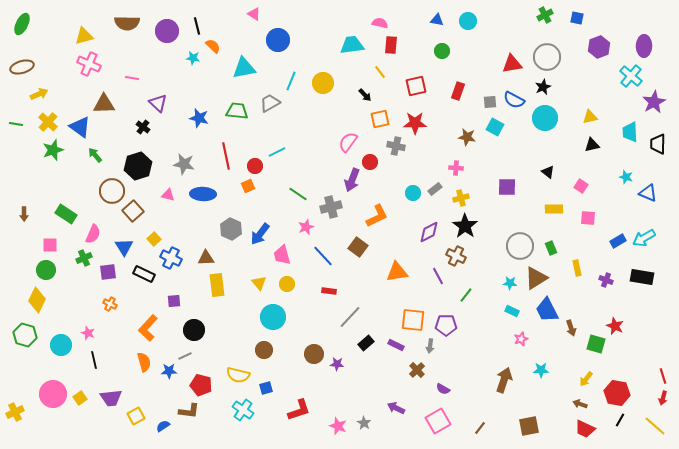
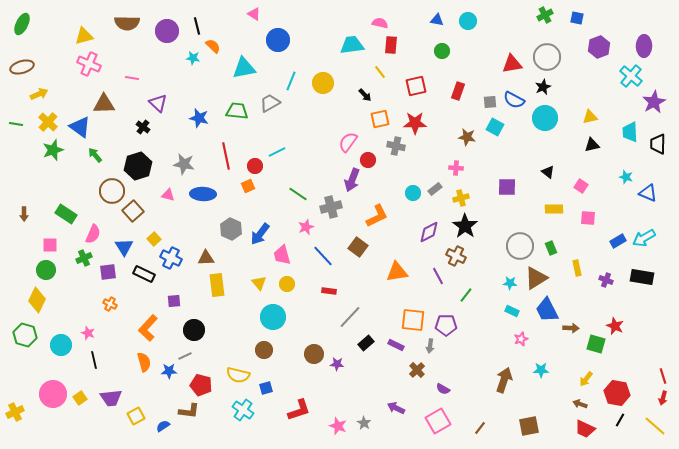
red circle at (370, 162): moved 2 px left, 2 px up
brown arrow at (571, 328): rotated 70 degrees counterclockwise
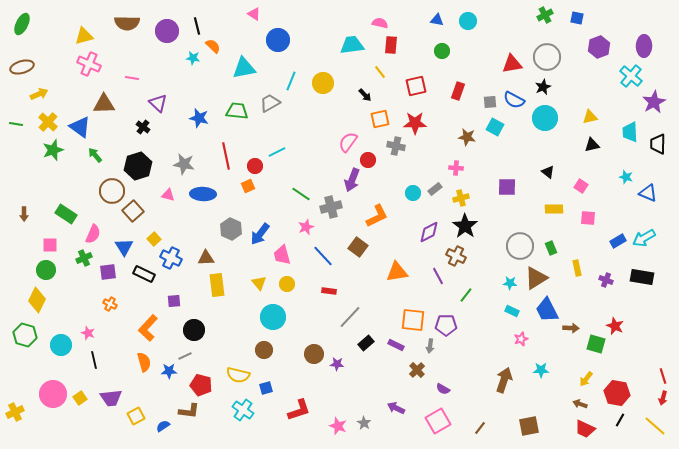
green line at (298, 194): moved 3 px right
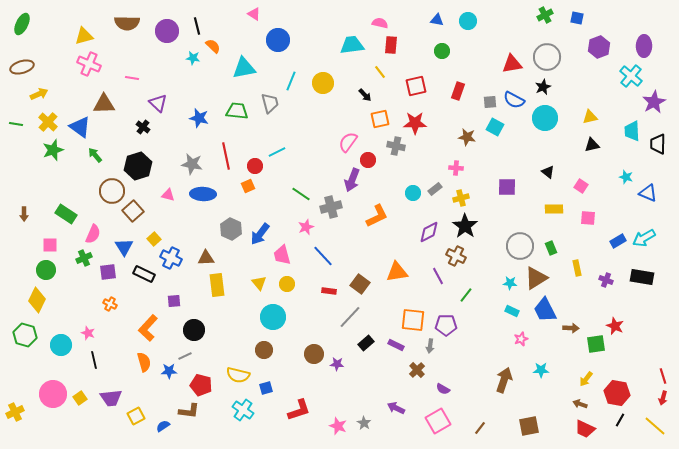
gray trapezoid at (270, 103): rotated 105 degrees clockwise
cyan trapezoid at (630, 132): moved 2 px right, 1 px up
gray star at (184, 164): moved 8 px right
brown square at (358, 247): moved 2 px right, 37 px down
blue trapezoid at (547, 310): moved 2 px left
green square at (596, 344): rotated 24 degrees counterclockwise
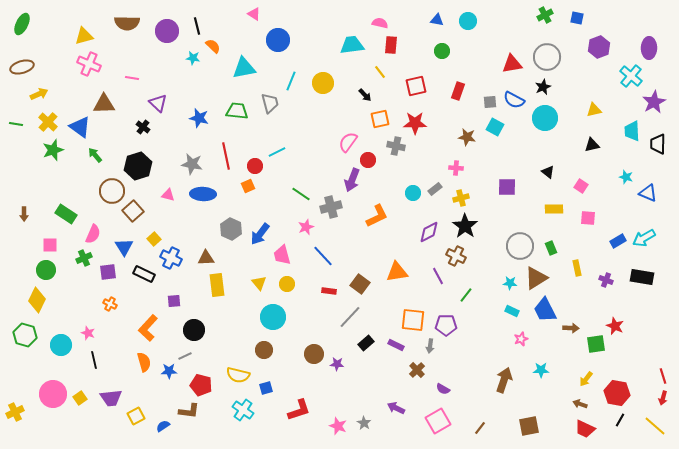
purple ellipse at (644, 46): moved 5 px right, 2 px down
yellow triangle at (590, 117): moved 4 px right, 7 px up
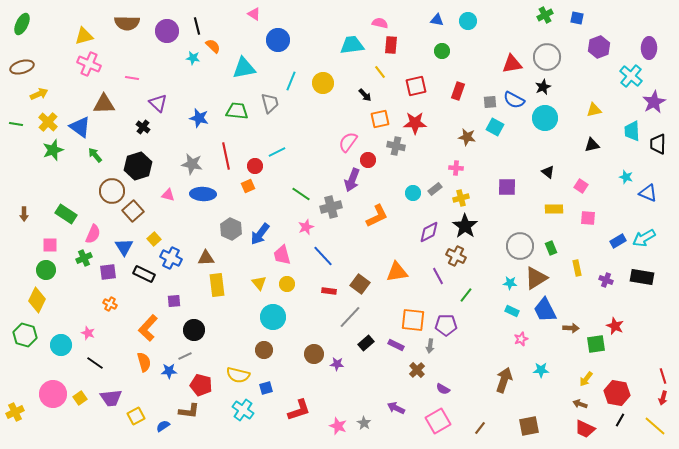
black line at (94, 360): moved 1 px right, 3 px down; rotated 42 degrees counterclockwise
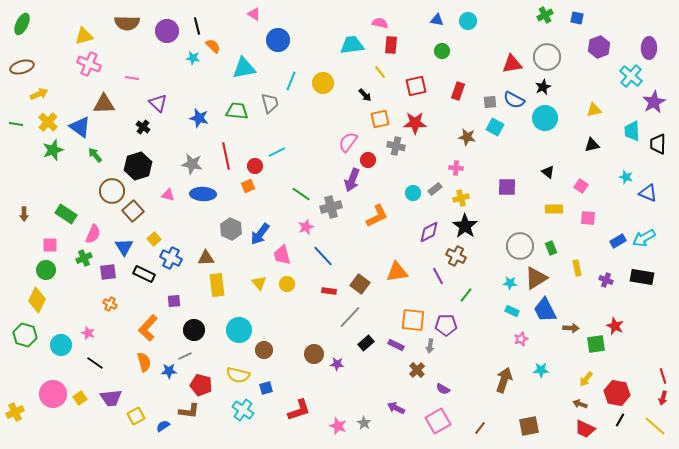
cyan circle at (273, 317): moved 34 px left, 13 px down
